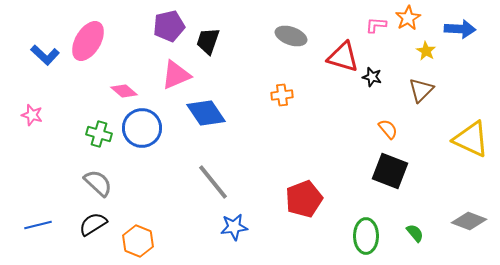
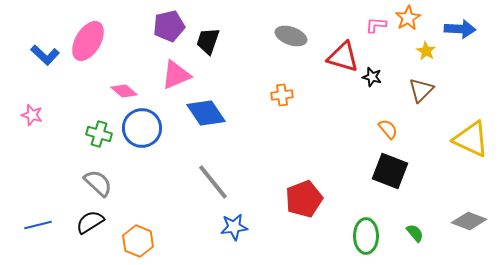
black semicircle: moved 3 px left, 2 px up
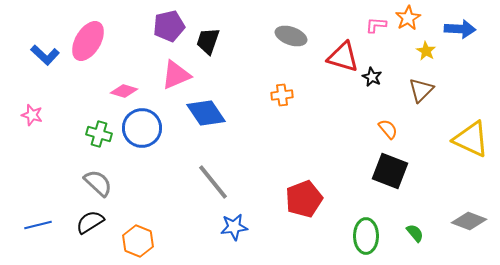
black star: rotated 12 degrees clockwise
pink diamond: rotated 24 degrees counterclockwise
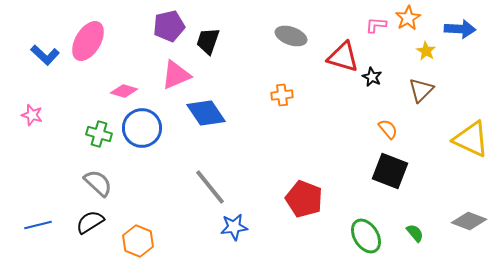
gray line: moved 3 px left, 5 px down
red pentagon: rotated 30 degrees counterclockwise
green ellipse: rotated 32 degrees counterclockwise
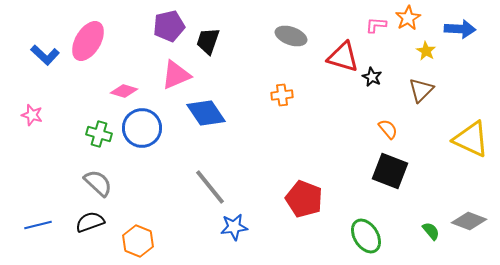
black semicircle: rotated 12 degrees clockwise
green semicircle: moved 16 px right, 2 px up
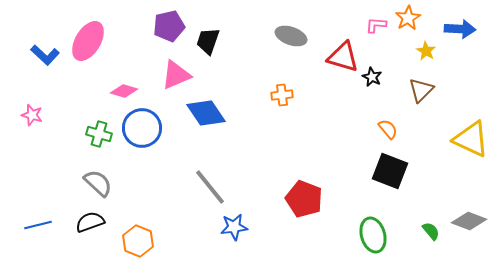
green ellipse: moved 7 px right, 1 px up; rotated 16 degrees clockwise
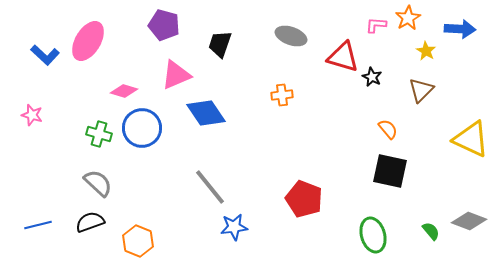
purple pentagon: moved 5 px left, 1 px up; rotated 28 degrees clockwise
black trapezoid: moved 12 px right, 3 px down
black square: rotated 9 degrees counterclockwise
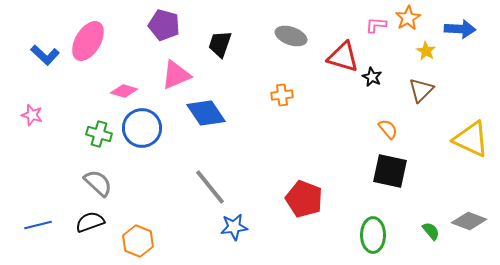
green ellipse: rotated 16 degrees clockwise
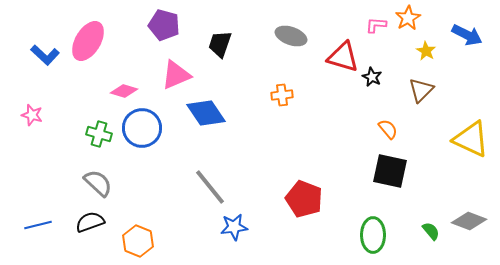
blue arrow: moved 7 px right, 6 px down; rotated 24 degrees clockwise
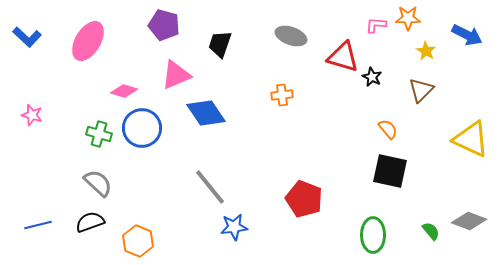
orange star: rotated 30 degrees clockwise
blue L-shape: moved 18 px left, 18 px up
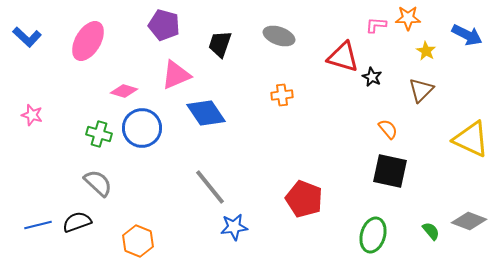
gray ellipse: moved 12 px left
black semicircle: moved 13 px left
green ellipse: rotated 16 degrees clockwise
